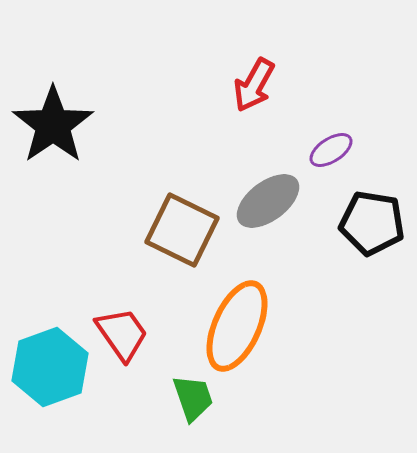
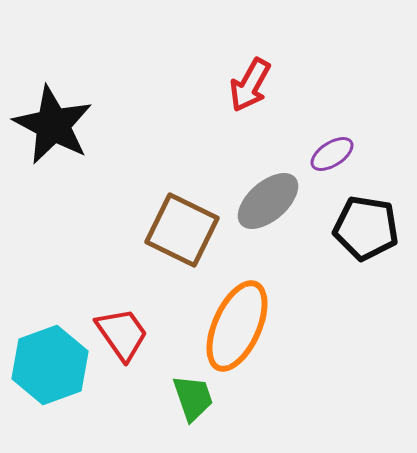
red arrow: moved 4 px left
black star: rotated 10 degrees counterclockwise
purple ellipse: moved 1 px right, 4 px down
gray ellipse: rotated 4 degrees counterclockwise
black pentagon: moved 6 px left, 5 px down
cyan hexagon: moved 2 px up
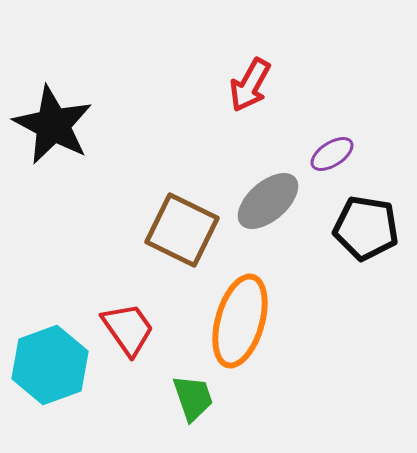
orange ellipse: moved 3 px right, 5 px up; rotated 8 degrees counterclockwise
red trapezoid: moved 6 px right, 5 px up
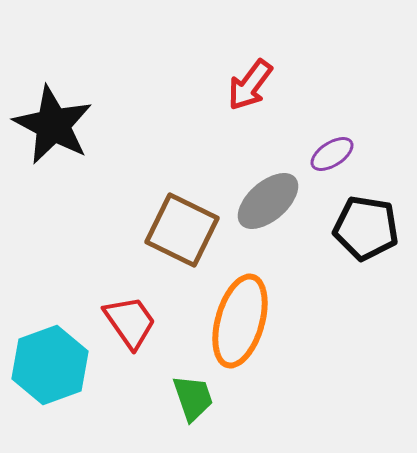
red arrow: rotated 8 degrees clockwise
red trapezoid: moved 2 px right, 7 px up
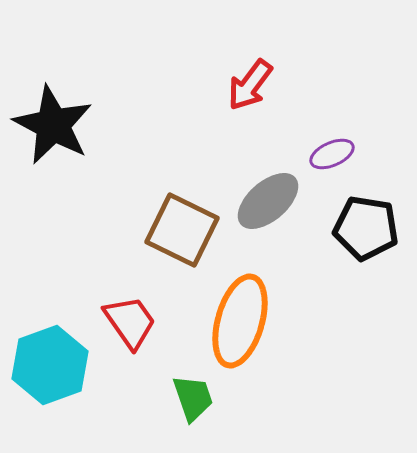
purple ellipse: rotated 9 degrees clockwise
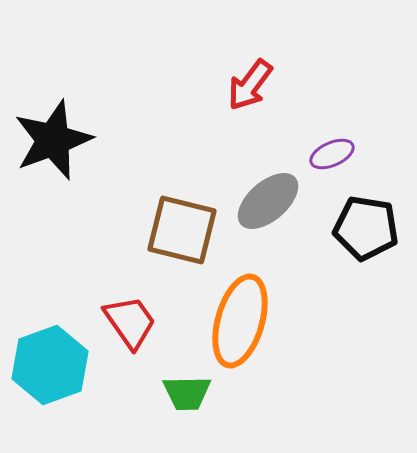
black star: moved 15 px down; rotated 24 degrees clockwise
brown square: rotated 12 degrees counterclockwise
green trapezoid: moved 6 px left, 5 px up; rotated 108 degrees clockwise
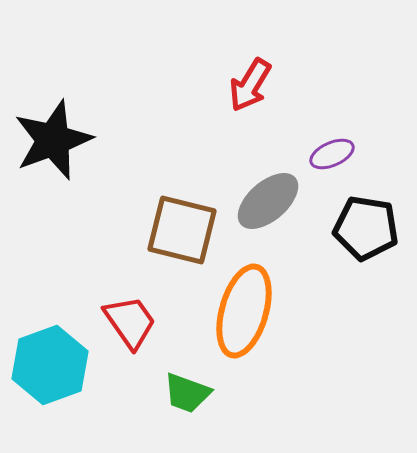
red arrow: rotated 6 degrees counterclockwise
orange ellipse: moved 4 px right, 10 px up
green trapezoid: rotated 21 degrees clockwise
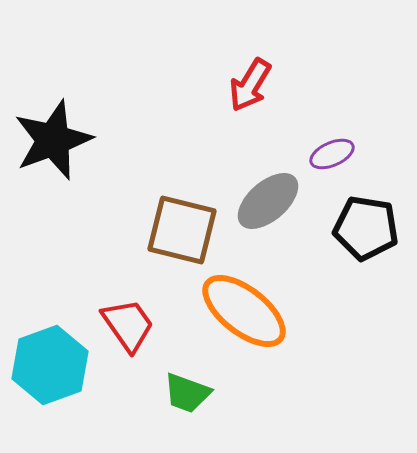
orange ellipse: rotated 68 degrees counterclockwise
red trapezoid: moved 2 px left, 3 px down
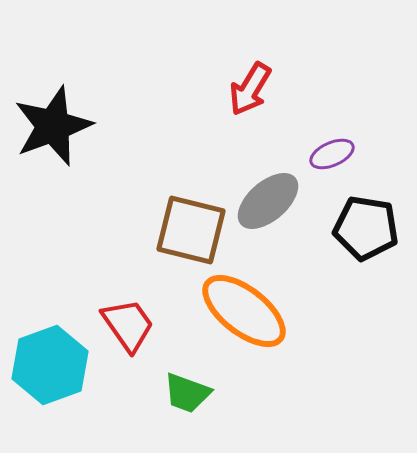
red arrow: moved 4 px down
black star: moved 14 px up
brown square: moved 9 px right
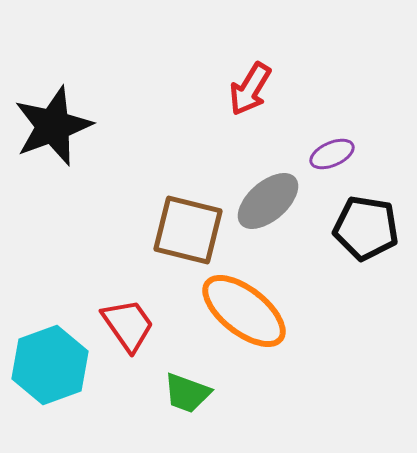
brown square: moved 3 px left
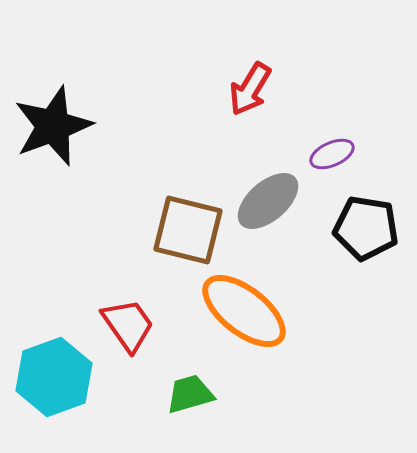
cyan hexagon: moved 4 px right, 12 px down
green trapezoid: moved 3 px right, 1 px down; rotated 144 degrees clockwise
